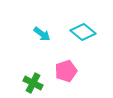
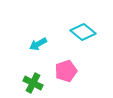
cyan arrow: moved 4 px left, 10 px down; rotated 114 degrees clockwise
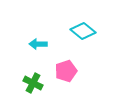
cyan diamond: moved 1 px up
cyan arrow: rotated 30 degrees clockwise
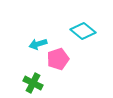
cyan arrow: rotated 18 degrees counterclockwise
pink pentagon: moved 8 px left, 12 px up
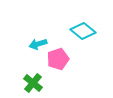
green cross: rotated 12 degrees clockwise
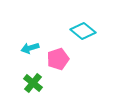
cyan arrow: moved 8 px left, 4 px down
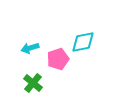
cyan diamond: moved 11 px down; rotated 50 degrees counterclockwise
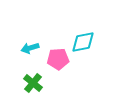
pink pentagon: rotated 15 degrees clockwise
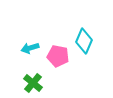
cyan diamond: moved 1 px right, 1 px up; rotated 55 degrees counterclockwise
pink pentagon: moved 3 px up; rotated 15 degrees clockwise
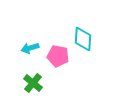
cyan diamond: moved 1 px left, 2 px up; rotated 20 degrees counterclockwise
